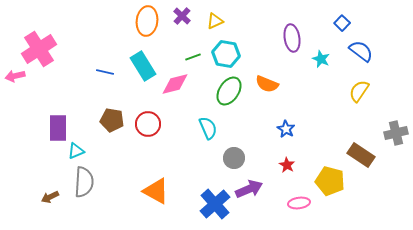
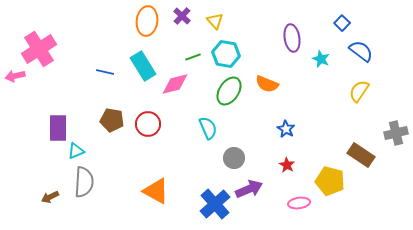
yellow triangle: rotated 48 degrees counterclockwise
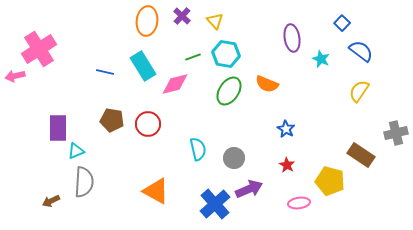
cyan semicircle: moved 10 px left, 21 px down; rotated 10 degrees clockwise
brown arrow: moved 1 px right, 4 px down
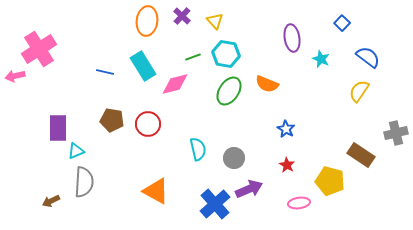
blue semicircle: moved 7 px right, 6 px down
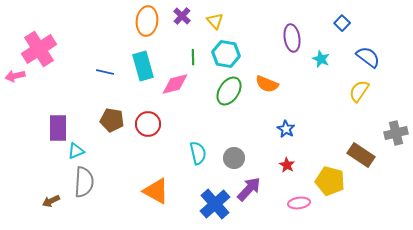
green line: rotated 70 degrees counterclockwise
cyan rectangle: rotated 16 degrees clockwise
cyan semicircle: moved 4 px down
purple arrow: rotated 24 degrees counterclockwise
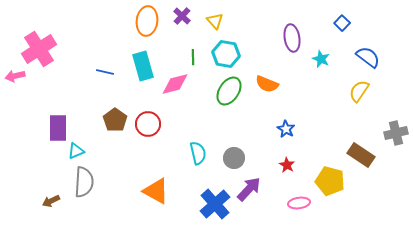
brown pentagon: moved 3 px right; rotated 25 degrees clockwise
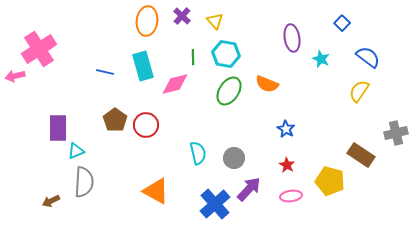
red circle: moved 2 px left, 1 px down
pink ellipse: moved 8 px left, 7 px up
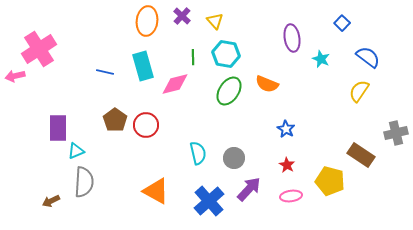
blue cross: moved 6 px left, 3 px up
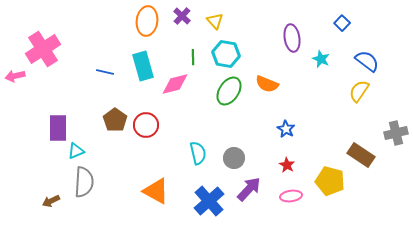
pink cross: moved 4 px right
blue semicircle: moved 1 px left, 4 px down
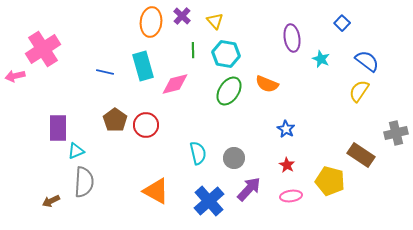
orange ellipse: moved 4 px right, 1 px down
green line: moved 7 px up
